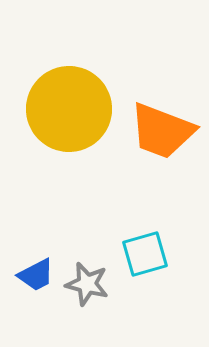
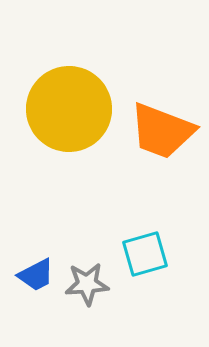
gray star: rotated 18 degrees counterclockwise
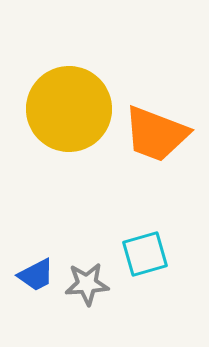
orange trapezoid: moved 6 px left, 3 px down
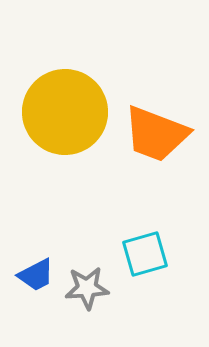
yellow circle: moved 4 px left, 3 px down
gray star: moved 4 px down
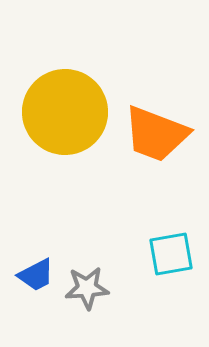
cyan square: moved 26 px right; rotated 6 degrees clockwise
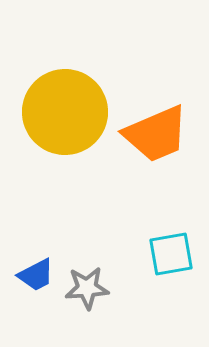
orange trapezoid: rotated 44 degrees counterclockwise
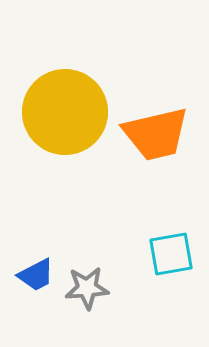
orange trapezoid: rotated 10 degrees clockwise
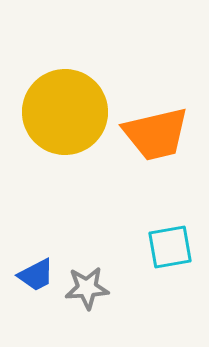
cyan square: moved 1 px left, 7 px up
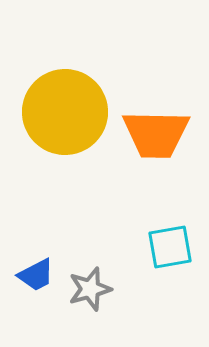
orange trapezoid: rotated 14 degrees clockwise
gray star: moved 3 px right, 1 px down; rotated 12 degrees counterclockwise
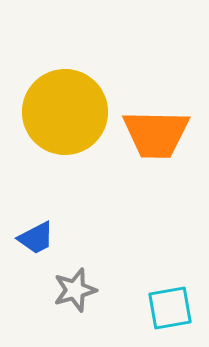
cyan square: moved 61 px down
blue trapezoid: moved 37 px up
gray star: moved 15 px left, 1 px down
